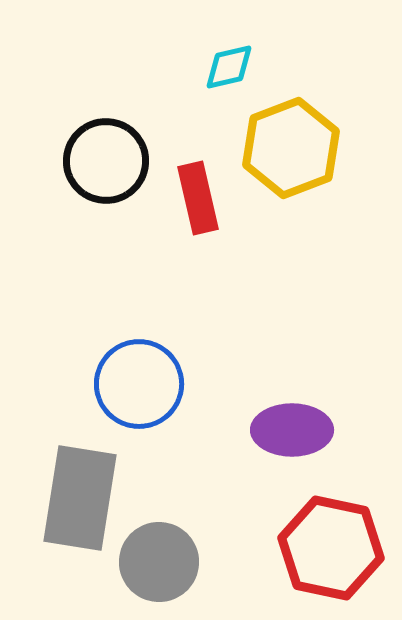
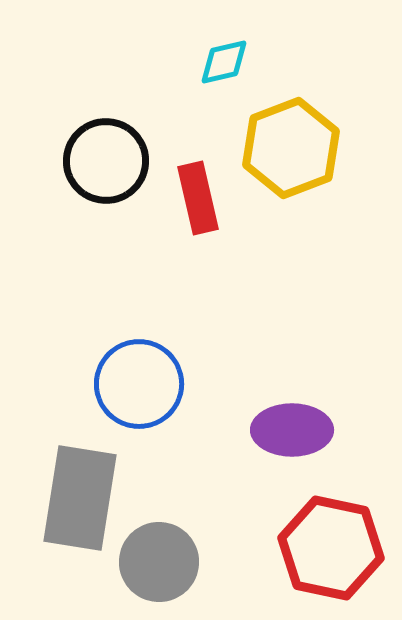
cyan diamond: moved 5 px left, 5 px up
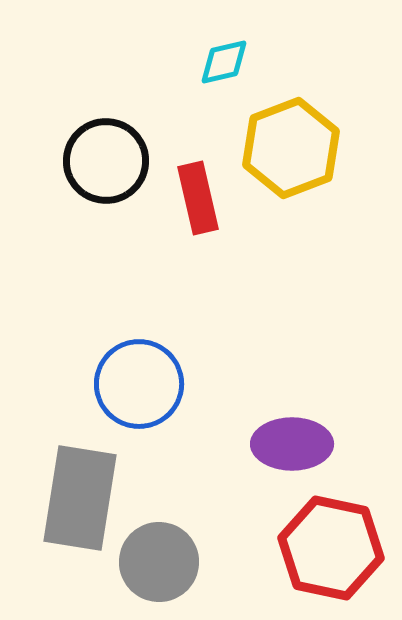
purple ellipse: moved 14 px down
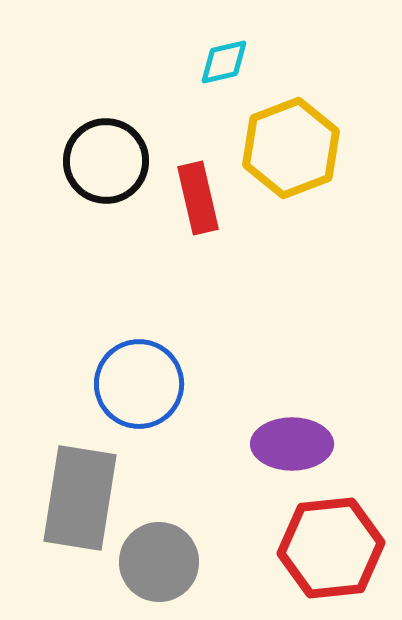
red hexagon: rotated 18 degrees counterclockwise
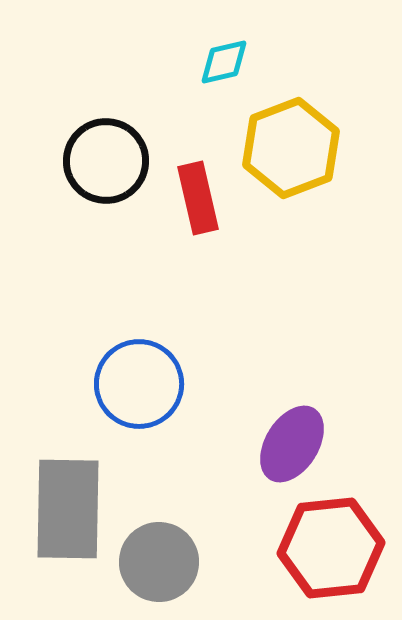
purple ellipse: rotated 58 degrees counterclockwise
gray rectangle: moved 12 px left, 11 px down; rotated 8 degrees counterclockwise
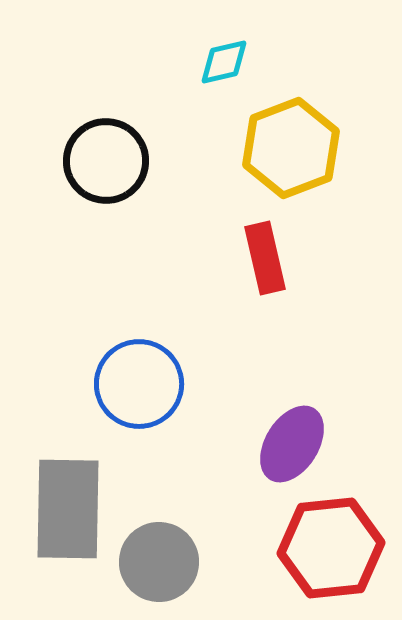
red rectangle: moved 67 px right, 60 px down
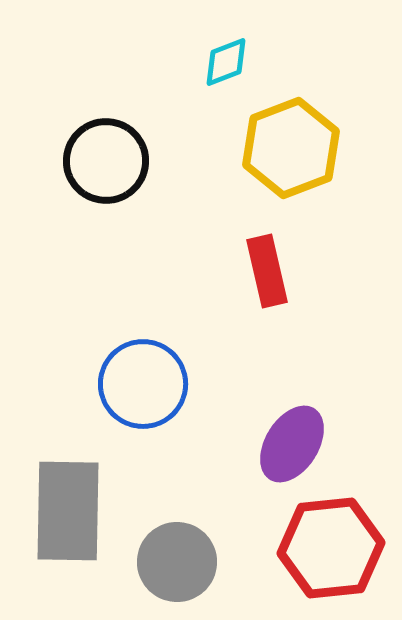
cyan diamond: moved 2 px right; rotated 8 degrees counterclockwise
red rectangle: moved 2 px right, 13 px down
blue circle: moved 4 px right
gray rectangle: moved 2 px down
gray circle: moved 18 px right
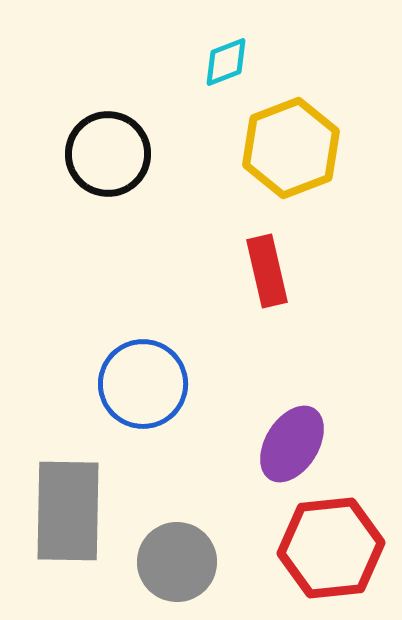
black circle: moved 2 px right, 7 px up
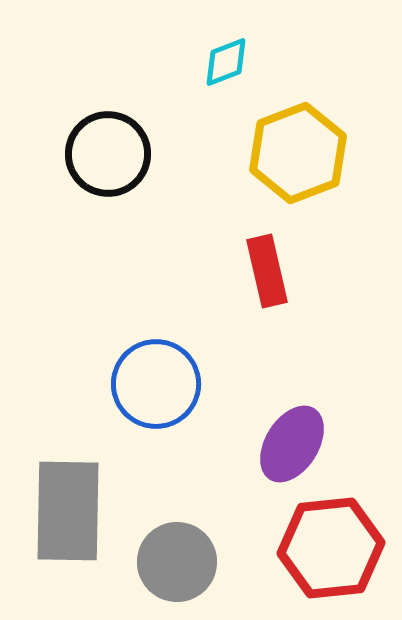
yellow hexagon: moved 7 px right, 5 px down
blue circle: moved 13 px right
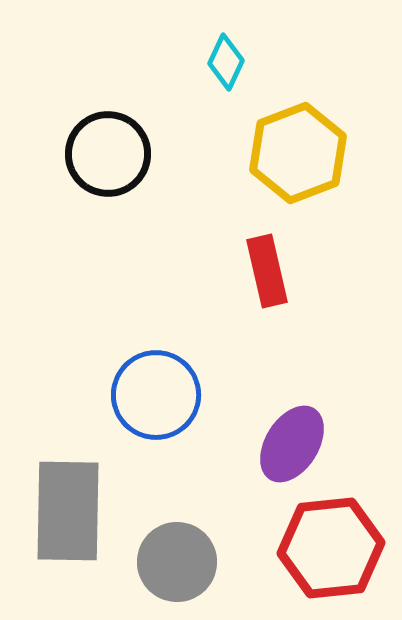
cyan diamond: rotated 44 degrees counterclockwise
blue circle: moved 11 px down
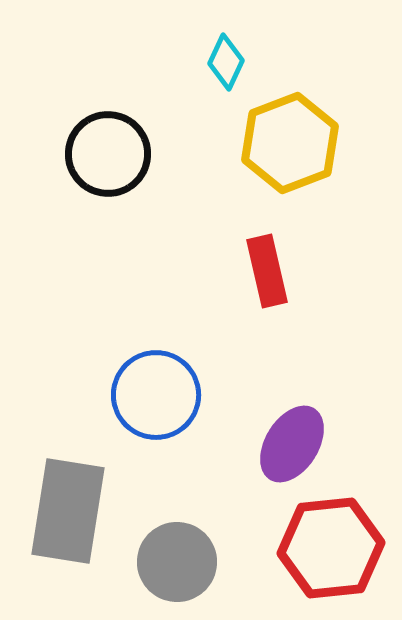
yellow hexagon: moved 8 px left, 10 px up
gray rectangle: rotated 8 degrees clockwise
